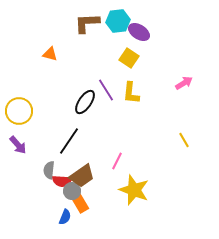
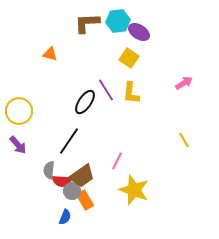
orange rectangle: moved 5 px right, 3 px up
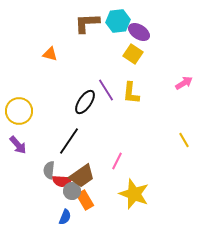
yellow square: moved 4 px right, 4 px up
yellow star: moved 4 px down
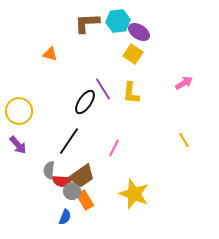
purple line: moved 3 px left, 1 px up
pink line: moved 3 px left, 13 px up
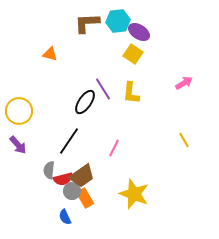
red semicircle: moved 1 px right, 2 px up; rotated 18 degrees counterclockwise
orange rectangle: moved 2 px up
blue semicircle: rotated 133 degrees clockwise
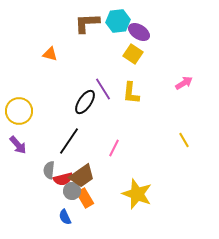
yellow star: moved 3 px right
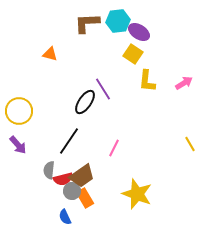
yellow L-shape: moved 16 px right, 12 px up
yellow line: moved 6 px right, 4 px down
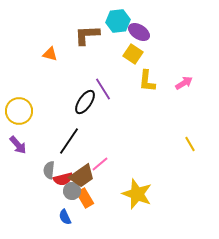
brown L-shape: moved 12 px down
pink line: moved 14 px left, 16 px down; rotated 24 degrees clockwise
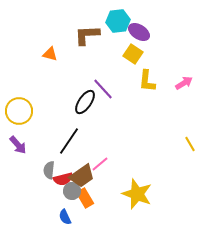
purple line: rotated 10 degrees counterclockwise
